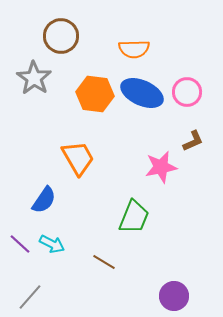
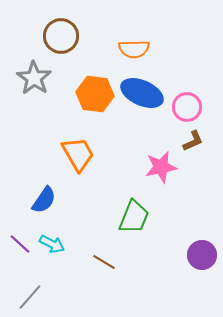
pink circle: moved 15 px down
orange trapezoid: moved 4 px up
purple circle: moved 28 px right, 41 px up
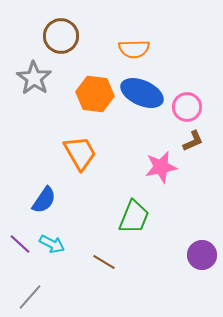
orange trapezoid: moved 2 px right, 1 px up
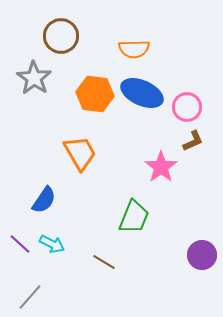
pink star: rotated 24 degrees counterclockwise
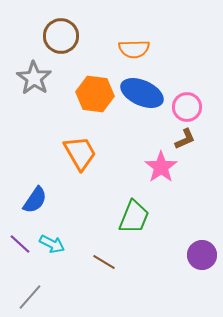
brown L-shape: moved 8 px left, 2 px up
blue semicircle: moved 9 px left
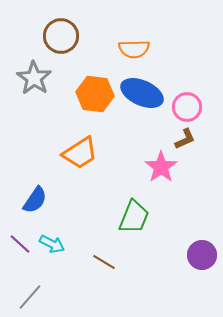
orange trapezoid: rotated 87 degrees clockwise
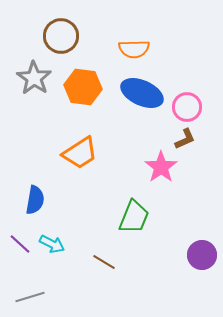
orange hexagon: moved 12 px left, 7 px up
blue semicircle: rotated 24 degrees counterclockwise
gray line: rotated 32 degrees clockwise
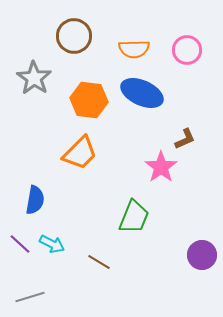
brown circle: moved 13 px right
orange hexagon: moved 6 px right, 13 px down
pink circle: moved 57 px up
orange trapezoid: rotated 12 degrees counterclockwise
brown line: moved 5 px left
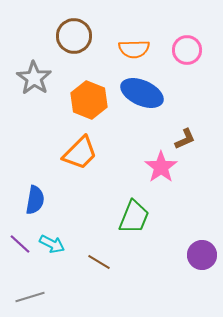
orange hexagon: rotated 15 degrees clockwise
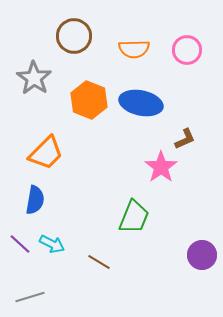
blue ellipse: moved 1 px left, 10 px down; rotated 12 degrees counterclockwise
orange trapezoid: moved 34 px left
